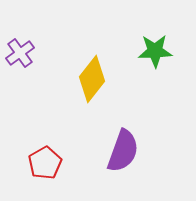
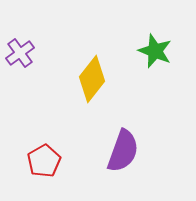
green star: rotated 24 degrees clockwise
red pentagon: moved 1 px left, 2 px up
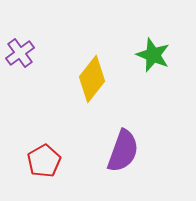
green star: moved 2 px left, 4 px down
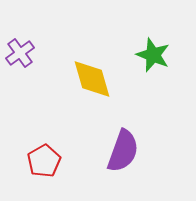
yellow diamond: rotated 54 degrees counterclockwise
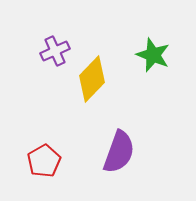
purple cross: moved 35 px right, 2 px up; rotated 12 degrees clockwise
yellow diamond: rotated 60 degrees clockwise
purple semicircle: moved 4 px left, 1 px down
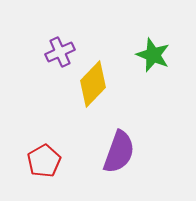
purple cross: moved 5 px right, 1 px down
yellow diamond: moved 1 px right, 5 px down
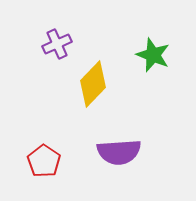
purple cross: moved 3 px left, 8 px up
purple semicircle: rotated 66 degrees clockwise
red pentagon: rotated 8 degrees counterclockwise
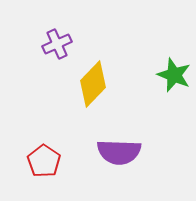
green star: moved 21 px right, 20 px down
purple semicircle: rotated 6 degrees clockwise
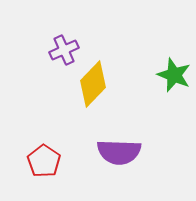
purple cross: moved 7 px right, 6 px down
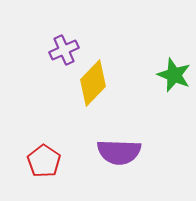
yellow diamond: moved 1 px up
